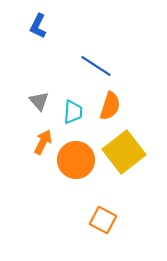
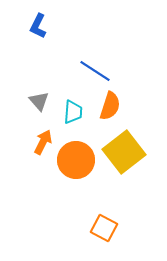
blue line: moved 1 px left, 5 px down
orange square: moved 1 px right, 8 px down
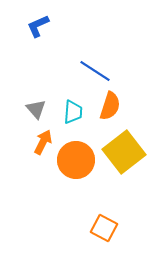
blue L-shape: rotated 40 degrees clockwise
gray triangle: moved 3 px left, 8 px down
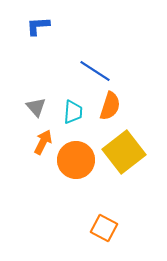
blue L-shape: rotated 20 degrees clockwise
gray triangle: moved 2 px up
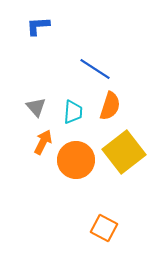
blue line: moved 2 px up
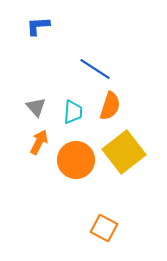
orange arrow: moved 4 px left
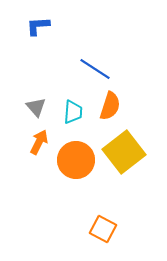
orange square: moved 1 px left, 1 px down
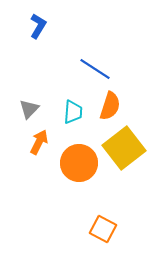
blue L-shape: rotated 125 degrees clockwise
gray triangle: moved 7 px left, 2 px down; rotated 25 degrees clockwise
yellow square: moved 4 px up
orange circle: moved 3 px right, 3 px down
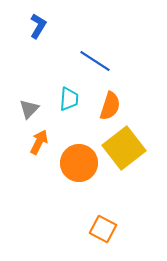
blue line: moved 8 px up
cyan trapezoid: moved 4 px left, 13 px up
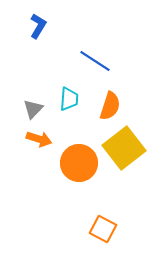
gray triangle: moved 4 px right
orange arrow: moved 3 px up; rotated 80 degrees clockwise
